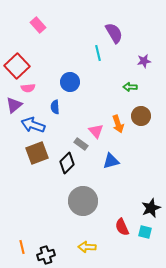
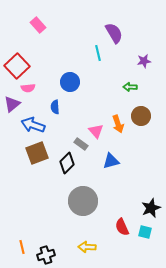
purple triangle: moved 2 px left, 1 px up
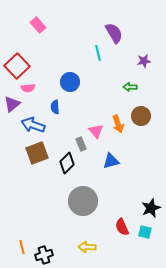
gray rectangle: rotated 32 degrees clockwise
black cross: moved 2 px left
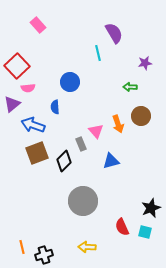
purple star: moved 1 px right, 2 px down
black diamond: moved 3 px left, 2 px up
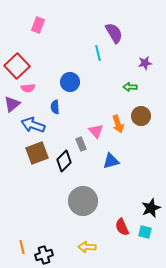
pink rectangle: rotated 63 degrees clockwise
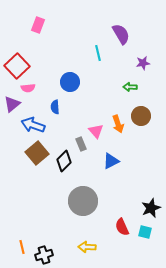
purple semicircle: moved 7 px right, 1 px down
purple star: moved 2 px left
brown square: rotated 20 degrees counterclockwise
blue triangle: rotated 12 degrees counterclockwise
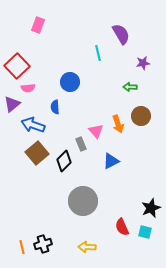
black cross: moved 1 px left, 11 px up
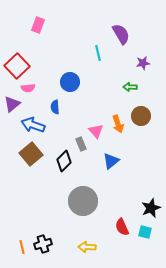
brown square: moved 6 px left, 1 px down
blue triangle: rotated 12 degrees counterclockwise
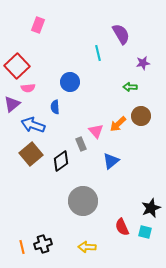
orange arrow: rotated 66 degrees clockwise
black diamond: moved 3 px left; rotated 10 degrees clockwise
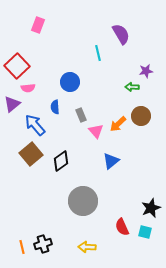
purple star: moved 3 px right, 8 px down
green arrow: moved 2 px right
blue arrow: moved 2 px right; rotated 30 degrees clockwise
gray rectangle: moved 29 px up
